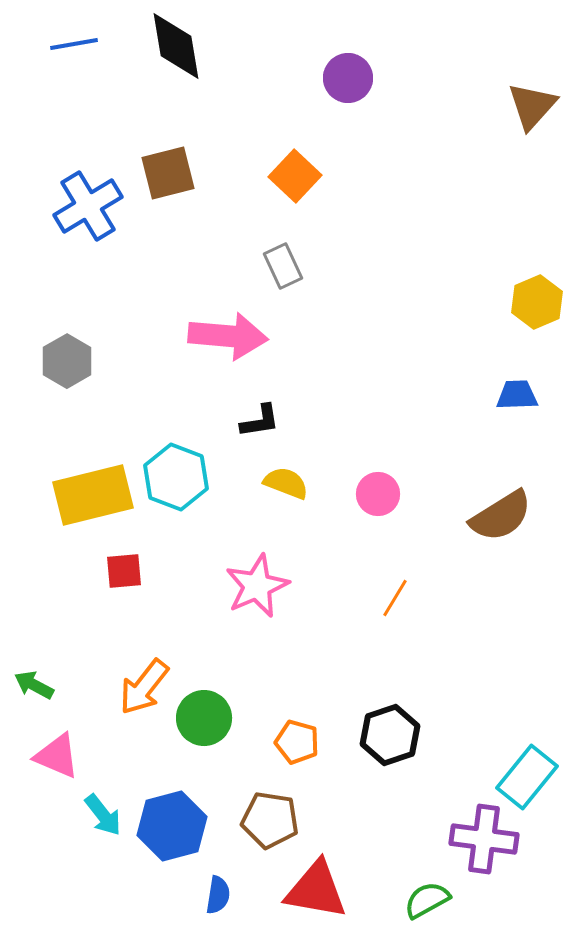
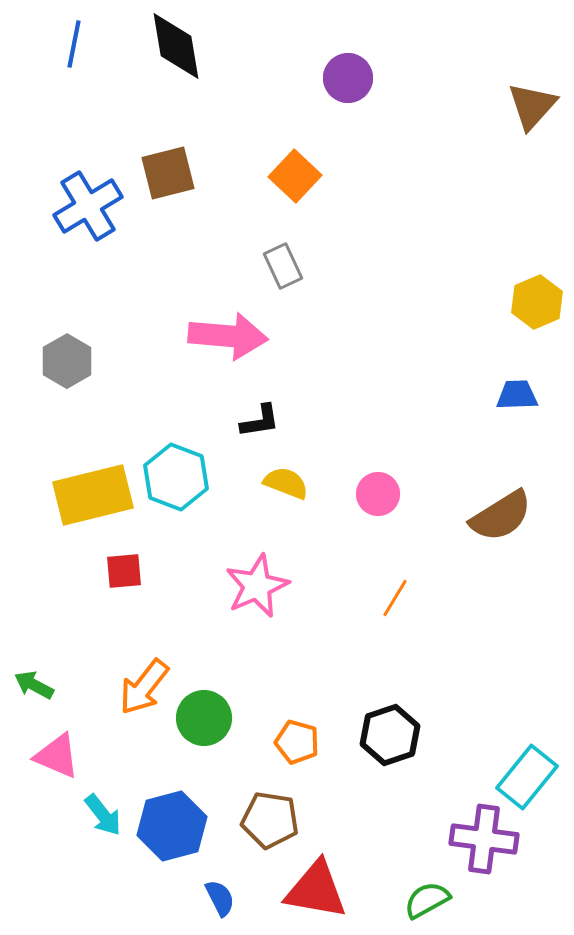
blue line: rotated 69 degrees counterclockwise
blue semicircle: moved 2 px right, 3 px down; rotated 36 degrees counterclockwise
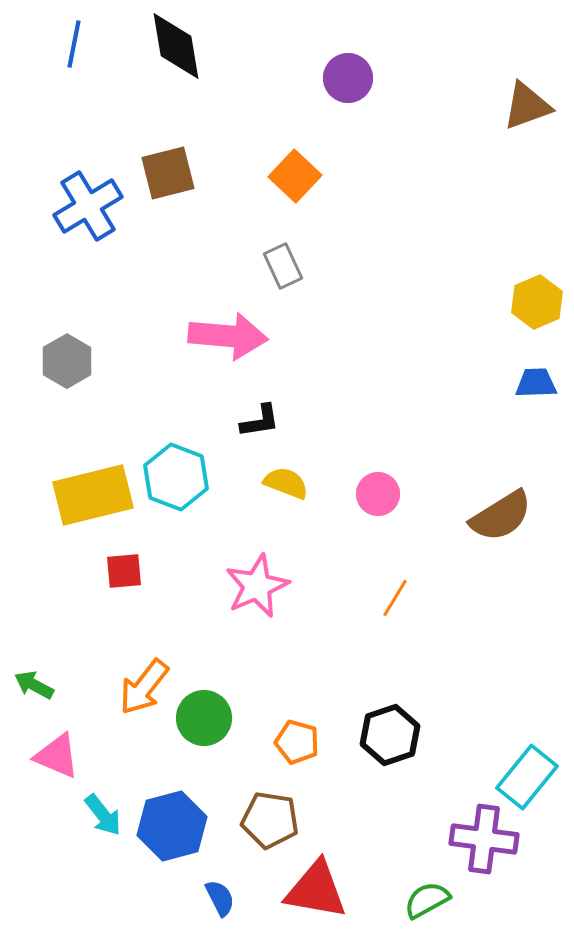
brown triangle: moved 5 px left; rotated 28 degrees clockwise
blue trapezoid: moved 19 px right, 12 px up
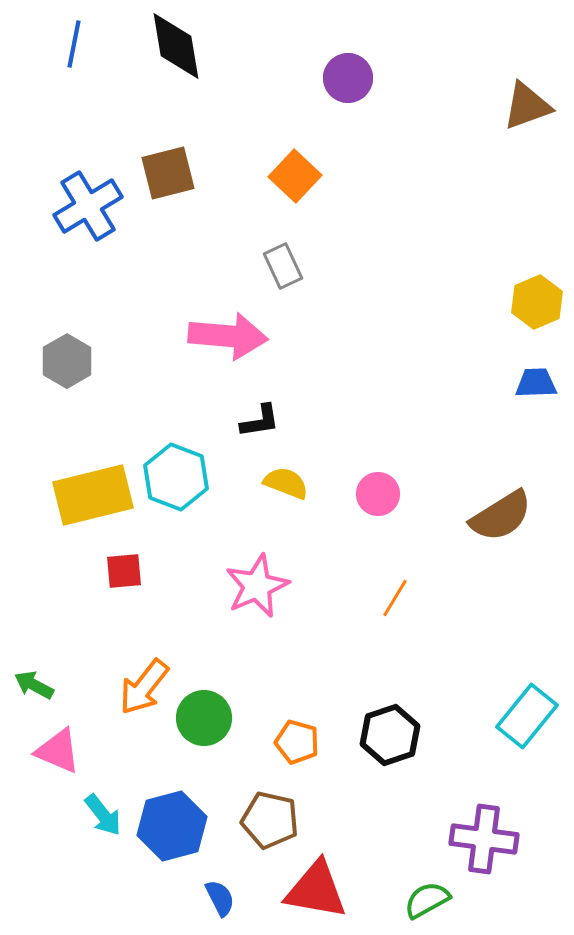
pink triangle: moved 1 px right, 5 px up
cyan rectangle: moved 61 px up
brown pentagon: rotated 4 degrees clockwise
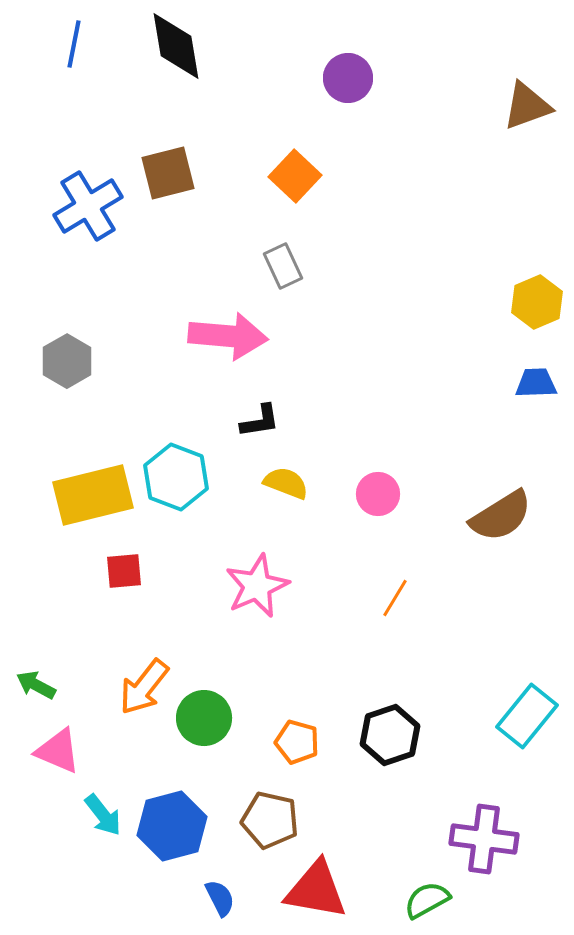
green arrow: moved 2 px right
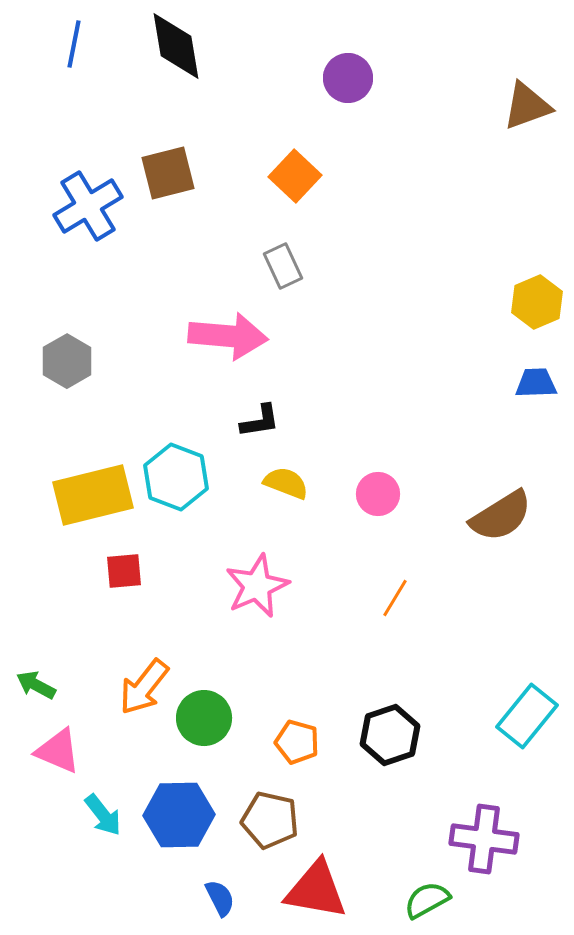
blue hexagon: moved 7 px right, 11 px up; rotated 14 degrees clockwise
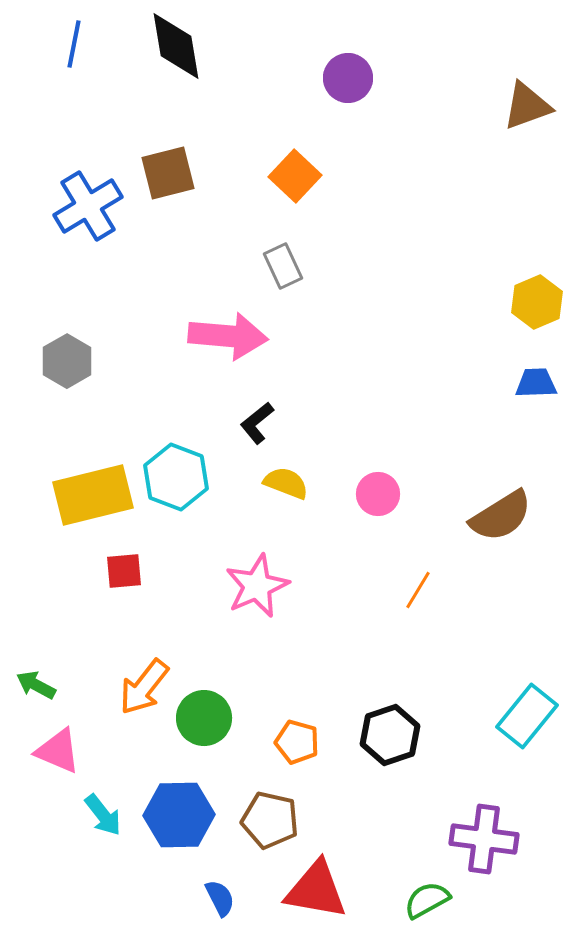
black L-shape: moved 3 px left, 2 px down; rotated 150 degrees clockwise
orange line: moved 23 px right, 8 px up
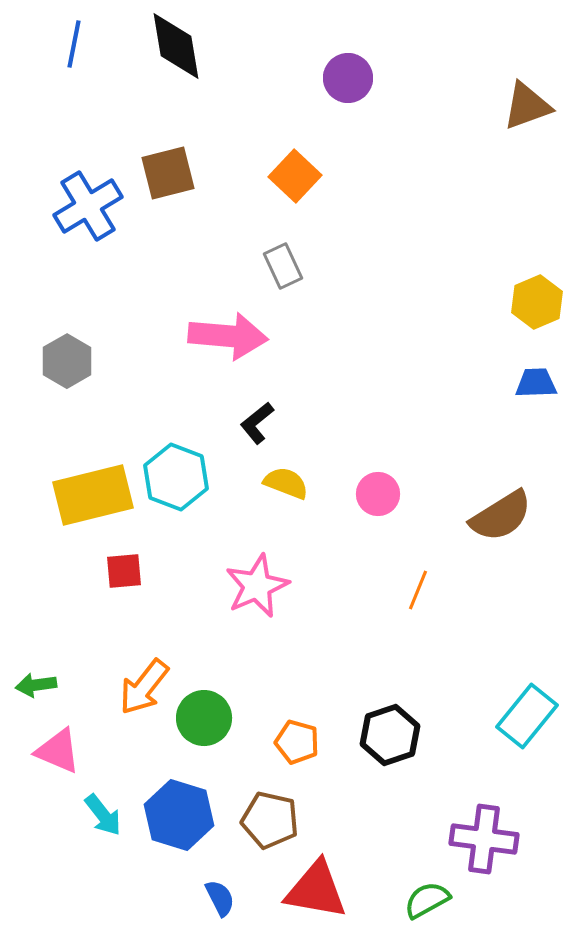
orange line: rotated 9 degrees counterclockwise
green arrow: rotated 36 degrees counterclockwise
blue hexagon: rotated 18 degrees clockwise
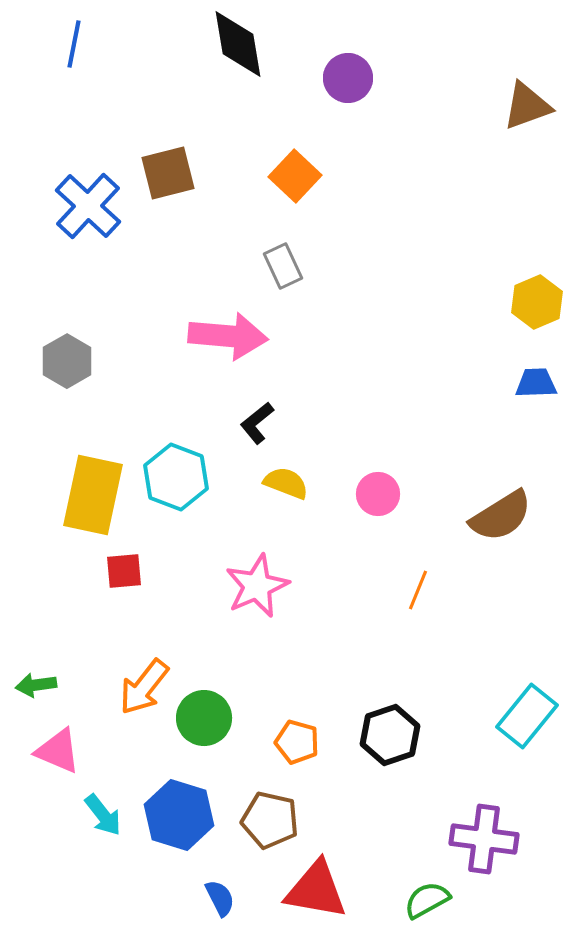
black diamond: moved 62 px right, 2 px up
blue cross: rotated 16 degrees counterclockwise
yellow rectangle: rotated 64 degrees counterclockwise
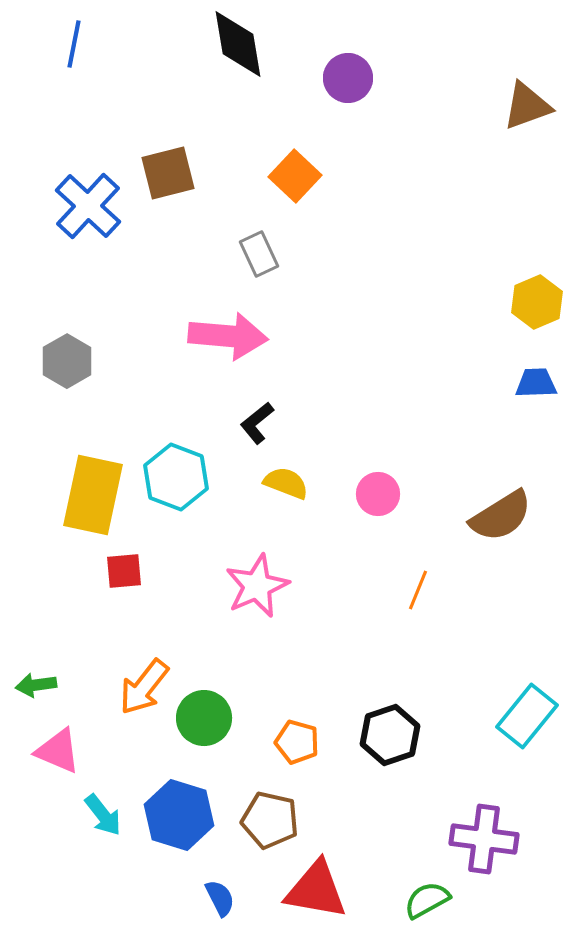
gray rectangle: moved 24 px left, 12 px up
